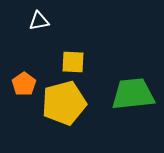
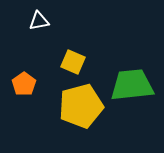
yellow square: rotated 20 degrees clockwise
green trapezoid: moved 1 px left, 9 px up
yellow pentagon: moved 17 px right, 3 px down
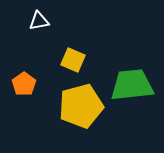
yellow square: moved 2 px up
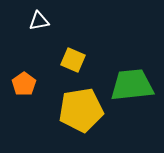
yellow pentagon: moved 4 px down; rotated 6 degrees clockwise
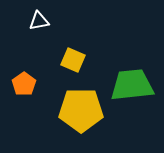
yellow pentagon: rotated 9 degrees clockwise
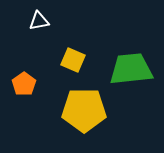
green trapezoid: moved 1 px left, 16 px up
yellow pentagon: moved 3 px right
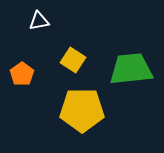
yellow square: rotated 10 degrees clockwise
orange pentagon: moved 2 px left, 10 px up
yellow pentagon: moved 2 px left
